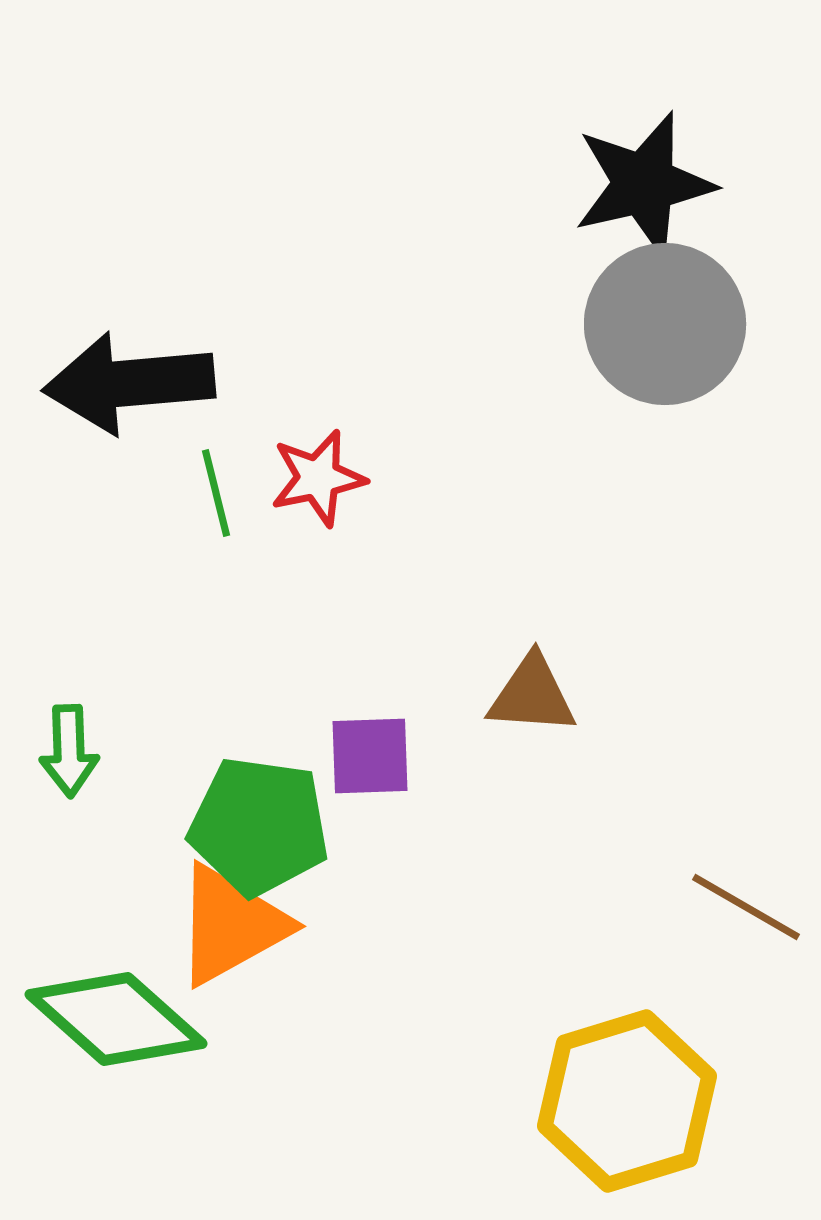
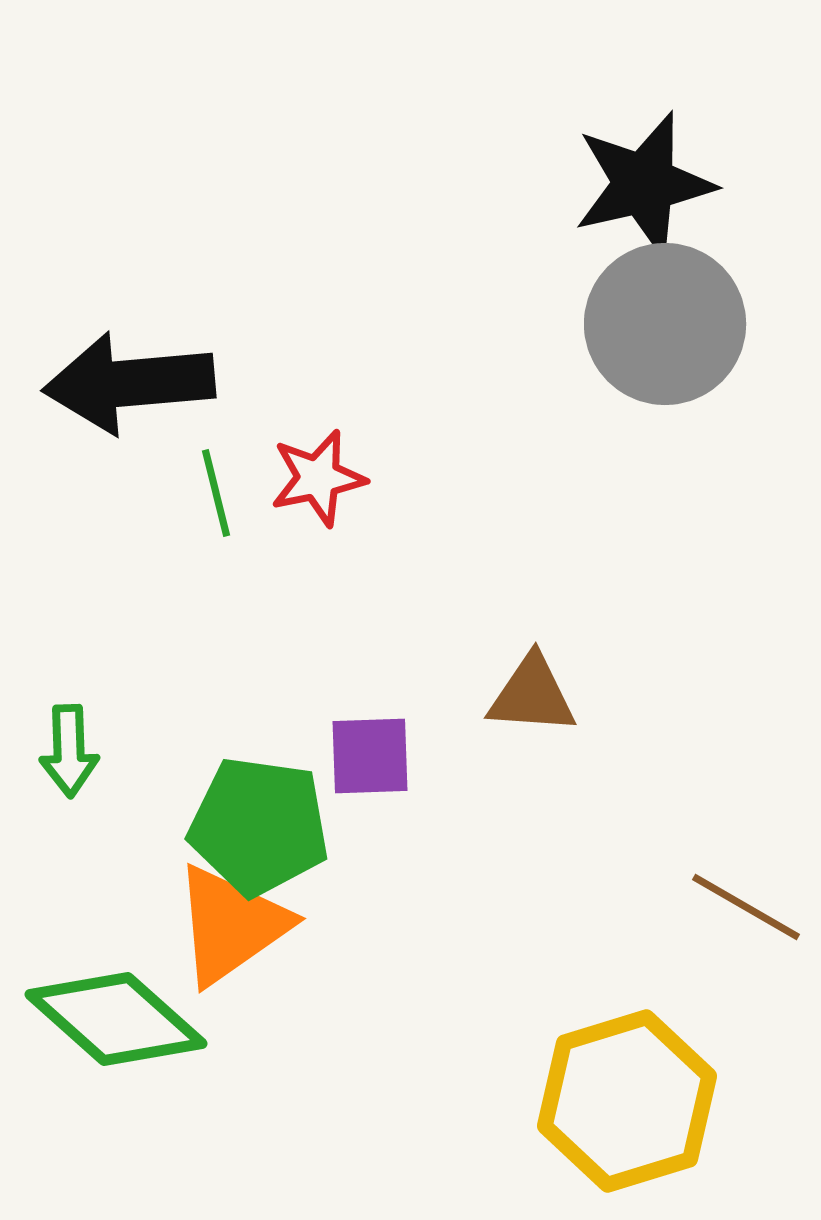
orange triangle: rotated 6 degrees counterclockwise
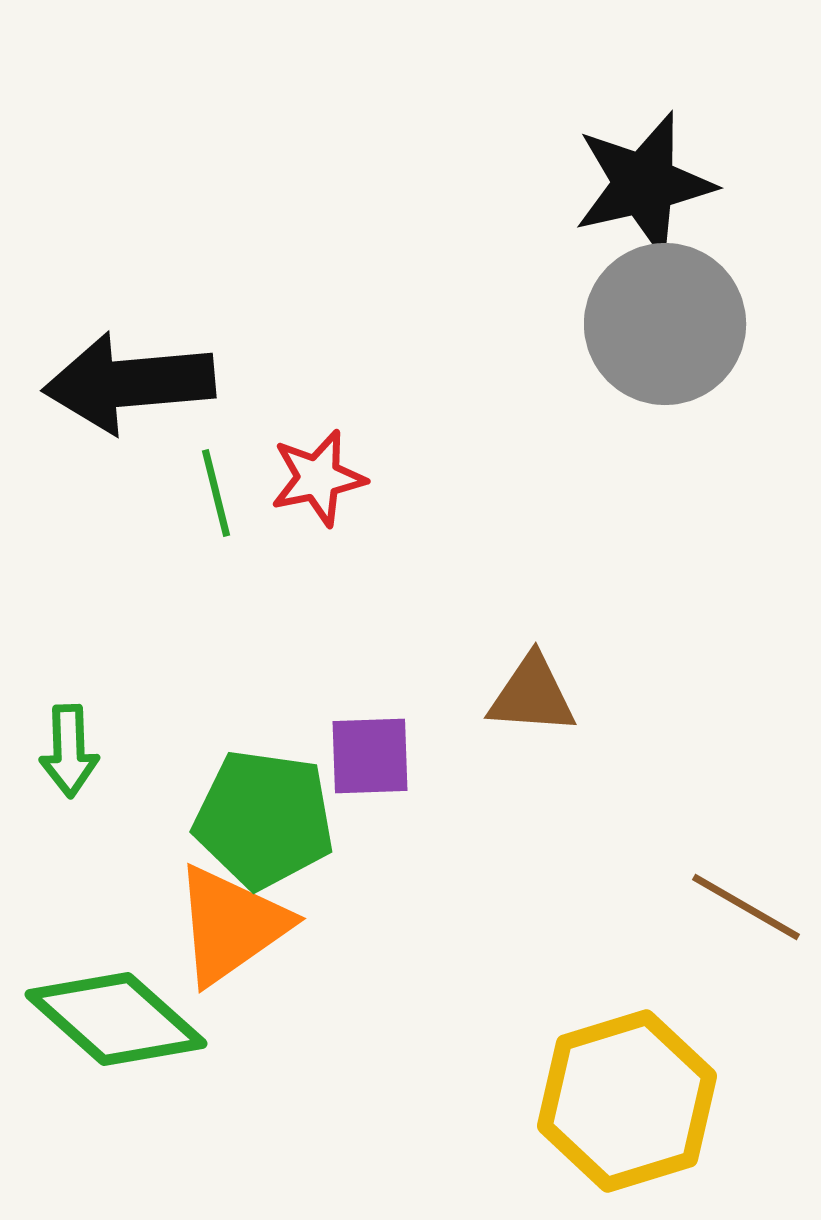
green pentagon: moved 5 px right, 7 px up
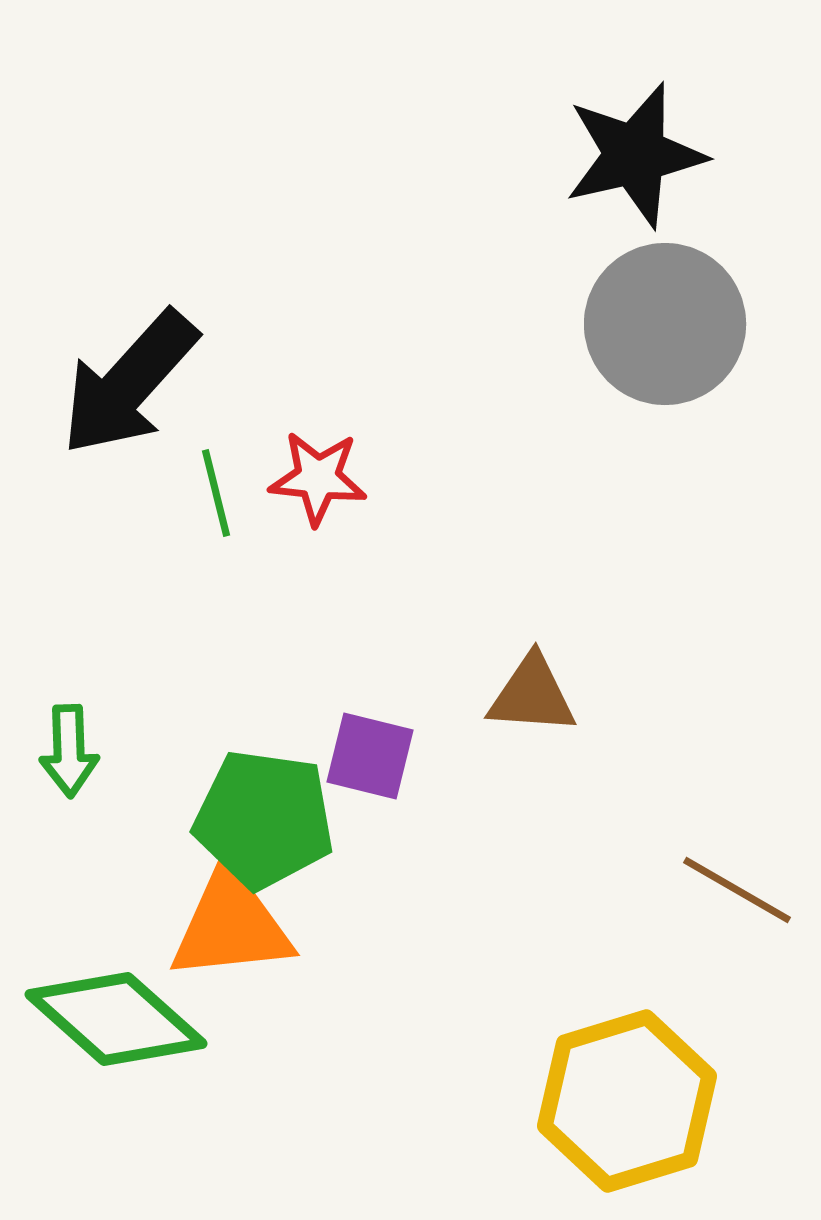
black star: moved 9 px left, 29 px up
black arrow: rotated 43 degrees counterclockwise
red star: rotated 18 degrees clockwise
purple square: rotated 16 degrees clockwise
brown line: moved 9 px left, 17 px up
orange triangle: rotated 29 degrees clockwise
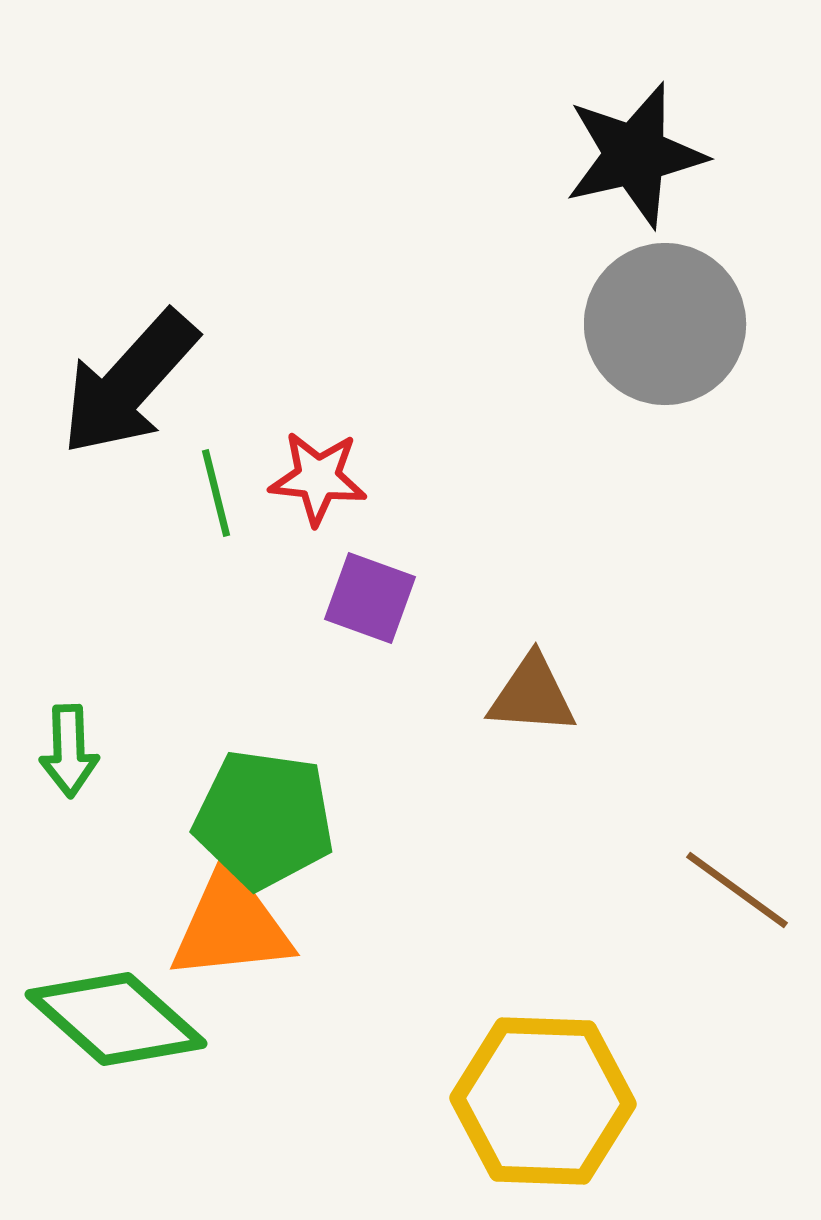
purple square: moved 158 px up; rotated 6 degrees clockwise
brown line: rotated 6 degrees clockwise
yellow hexagon: moved 84 px left; rotated 19 degrees clockwise
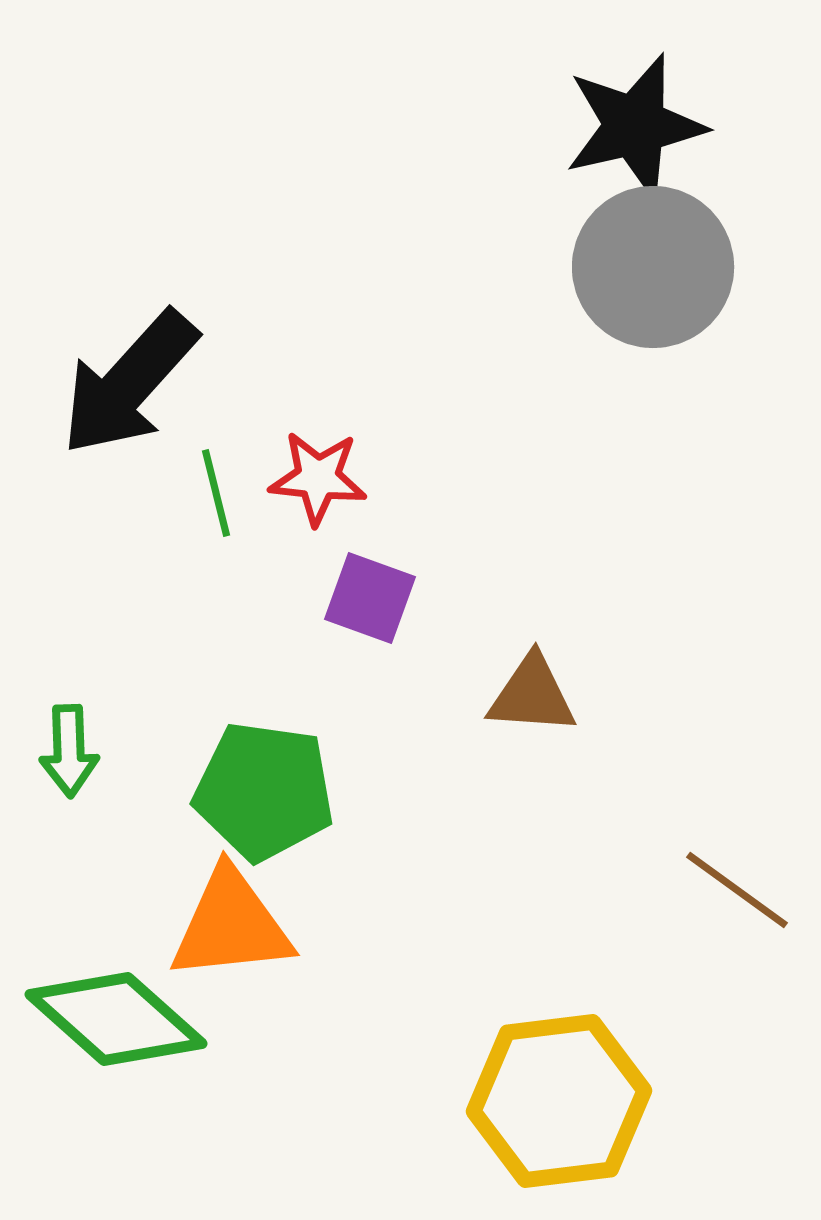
black star: moved 29 px up
gray circle: moved 12 px left, 57 px up
green pentagon: moved 28 px up
yellow hexagon: moved 16 px right; rotated 9 degrees counterclockwise
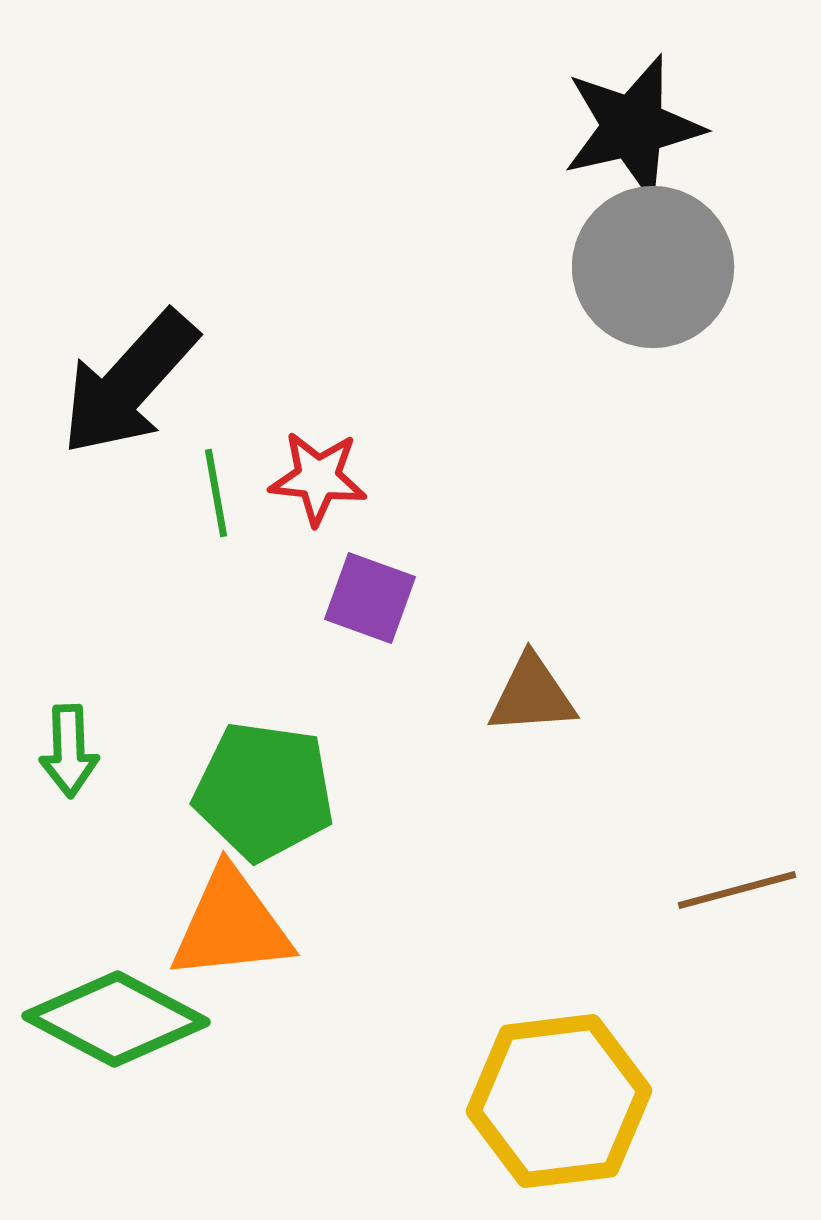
black star: moved 2 px left, 1 px down
green line: rotated 4 degrees clockwise
brown triangle: rotated 8 degrees counterclockwise
brown line: rotated 51 degrees counterclockwise
green diamond: rotated 14 degrees counterclockwise
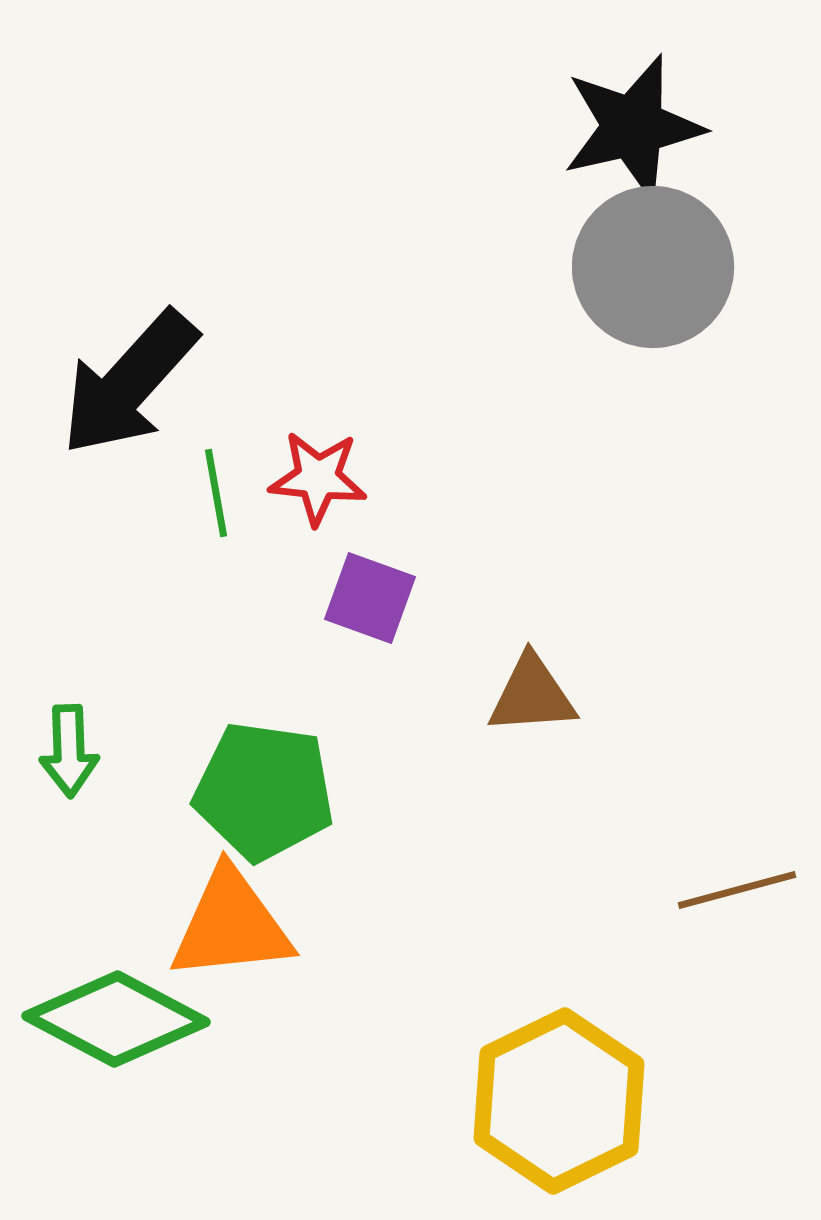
yellow hexagon: rotated 19 degrees counterclockwise
